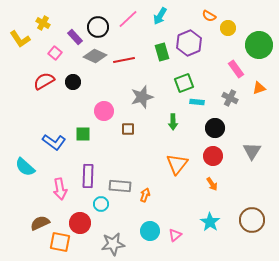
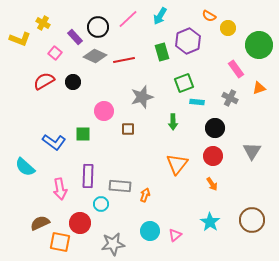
yellow L-shape at (20, 39): rotated 35 degrees counterclockwise
purple hexagon at (189, 43): moved 1 px left, 2 px up
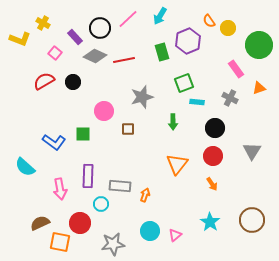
orange semicircle at (209, 16): moved 5 px down; rotated 24 degrees clockwise
black circle at (98, 27): moved 2 px right, 1 px down
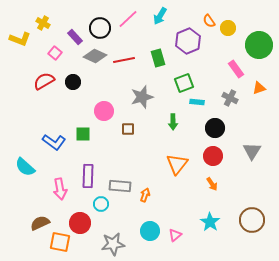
green rectangle at (162, 52): moved 4 px left, 6 px down
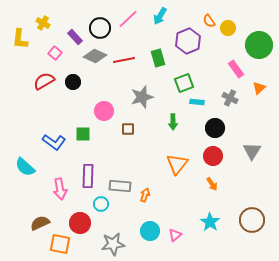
yellow L-shape at (20, 39): rotated 75 degrees clockwise
orange triangle at (259, 88): rotated 24 degrees counterclockwise
orange square at (60, 242): moved 2 px down
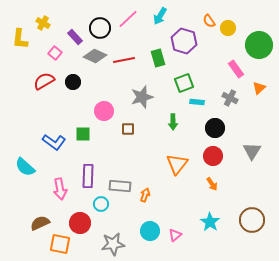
purple hexagon at (188, 41): moved 4 px left; rotated 20 degrees counterclockwise
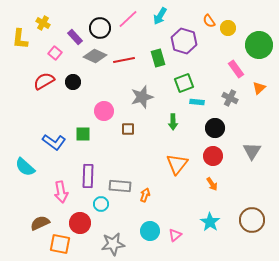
pink arrow at (60, 189): moved 1 px right, 3 px down
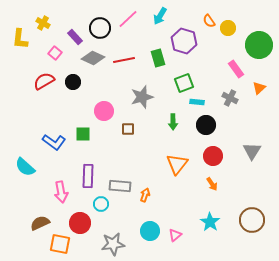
gray diamond at (95, 56): moved 2 px left, 2 px down
black circle at (215, 128): moved 9 px left, 3 px up
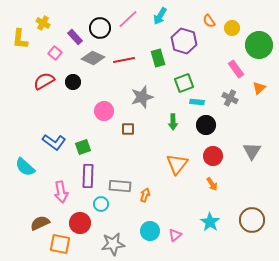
yellow circle at (228, 28): moved 4 px right
green square at (83, 134): moved 13 px down; rotated 21 degrees counterclockwise
